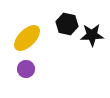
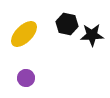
yellow ellipse: moved 3 px left, 4 px up
purple circle: moved 9 px down
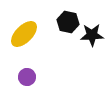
black hexagon: moved 1 px right, 2 px up
purple circle: moved 1 px right, 1 px up
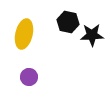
yellow ellipse: rotated 32 degrees counterclockwise
purple circle: moved 2 px right
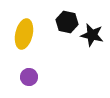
black hexagon: moved 1 px left
black star: rotated 15 degrees clockwise
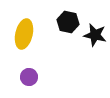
black hexagon: moved 1 px right
black star: moved 3 px right
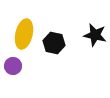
black hexagon: moved 14 px left, 21 px down
purple circle: moved 16 px left, 11 px up
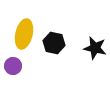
black star: moved 13 px down
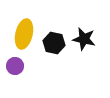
black star: moved 11 px left, 9 px up
purple circle: moved 2 px right
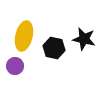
yellow ellipse: moved 2 px down
black hexagon: moved 5 px down
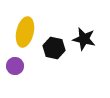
yellow ellipse: moved 1 px right, 4 px up
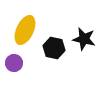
yellow ellipse: moved 2 px up; rotated 12 degrees clockwise
purple circle: moved 1 px left, 3 px up
